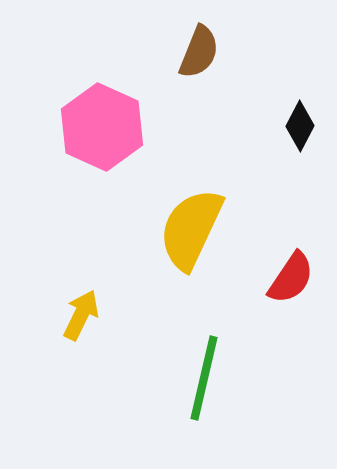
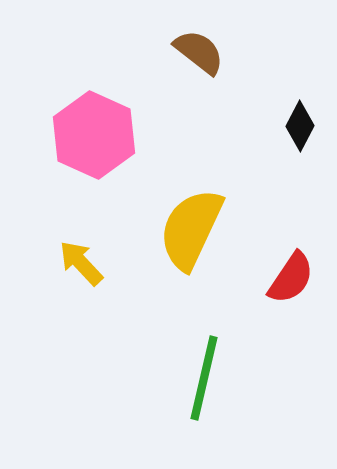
brown semicircle: rotated 74 degrees counterclockwise
pink hexagon: moved 8 px left, 8 px down
yellow arrow: moved 52 px up; rotated 69 degrees counterclockwise
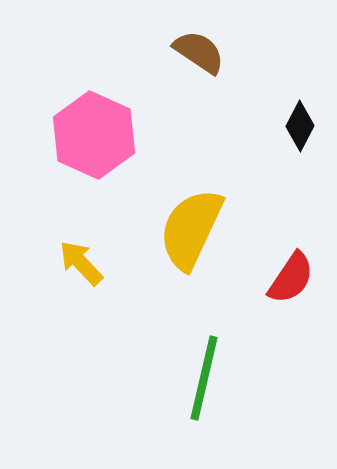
brown semicircle: rotated 4 degrees counterclockwise
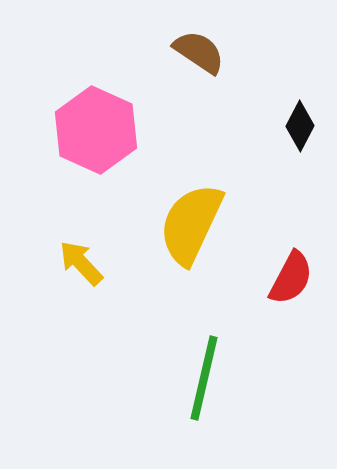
pink hexagon: moved 2 px right, 5 px up
yellow semicircle: moved 5 px up
red semicircle: rotated 6 degrees counterclockwise
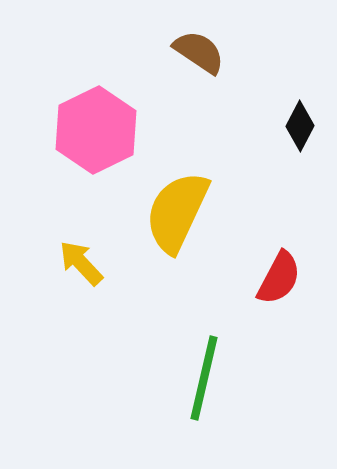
pink hexagon: rotated 10 degrees clockwise
yellow semicircle: moved 14 px left, 12 px up
red semicircle: moved 12 px left
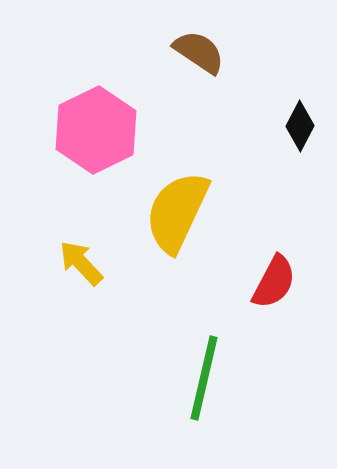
red semicircle: moved 5 px left, 4 px down
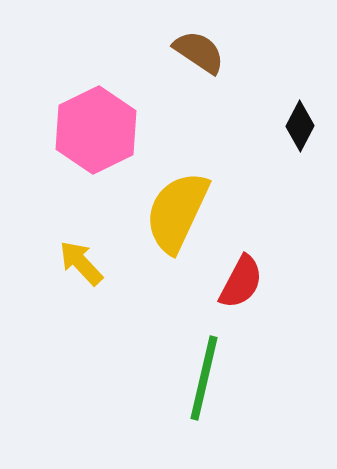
red semicircle: moved 33 px left
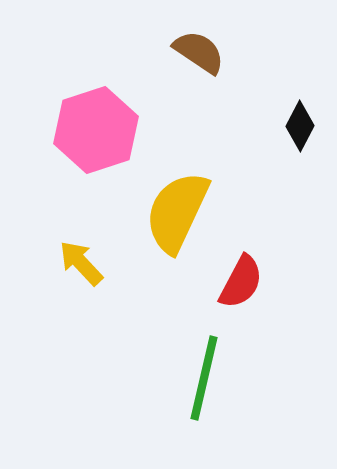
pink hexagon: rotated 8 degrees clockwise
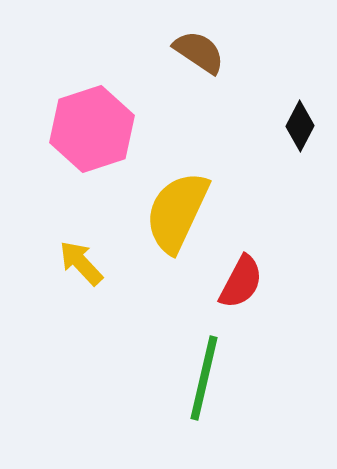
pink hexagon: moved 4 px left, 1 px up
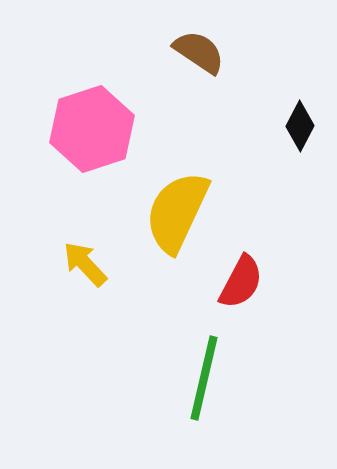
yellow arrow: moved 4 px right, 1 px down
